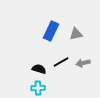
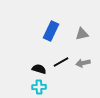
gray triangle: moved 6 px right
cyan cross: moved 1 px right, 1 px up
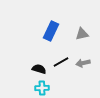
cyan cross: moved 3 px right, 1 px down
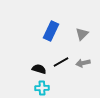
gray triangle: rotated 32 degrees counterclockwise
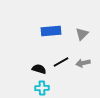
blue rectangle: rotated 60 degrees clockwise
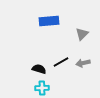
blue rectangle: moved 2 px left, 10 px up
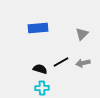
blue rectangle: moved 11 px left, 7 px down
black semicircle: moved 1 px right
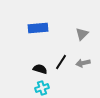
black line: rotated 28 degrees counterclockwise
cyan cross: rotated 16 degrees counterclockwise
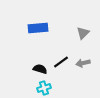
gray triangle: moved 1 px right, 1 px up
black line: rotated 21 degrees clockwise
cyan cross: moved 2 px right
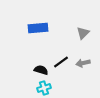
black semicircle: moved 1 px right, 1 px down
